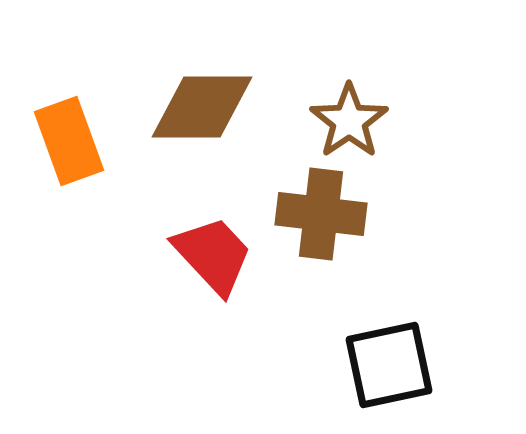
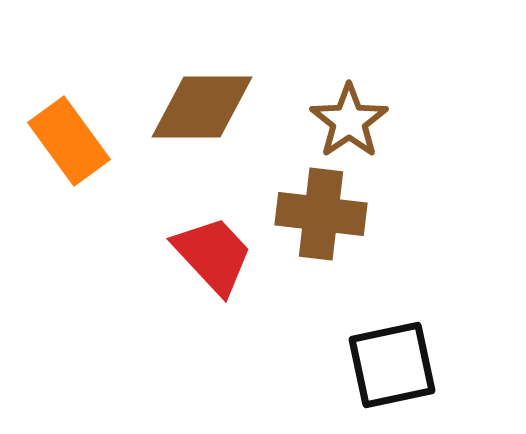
orange rectangle: rotated 16 degrees counterclockwise
black square: moved 3 px right
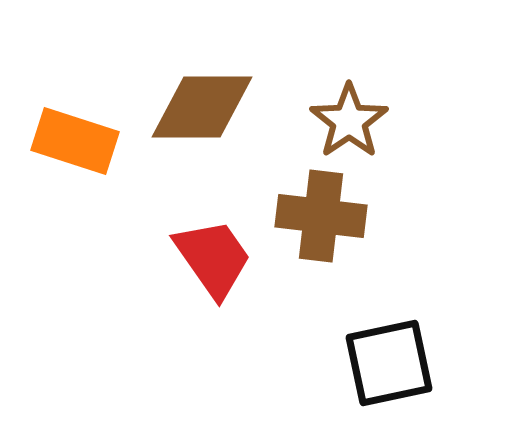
orange rectangle: moved 6 px right; rotated 36 degrees counterclockwise
brown cross: moved 2 px down
red trapezoid: moved 3 px down; rotated 8 degrees clockwise
black square: moved 3 px left, 2 px up
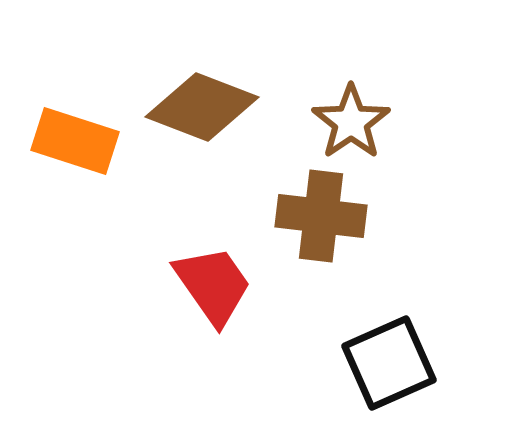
brown diamond: rotated 21 degrees clockwise
brown star: moved 2 px right, 1 px down
red trapezoid: moved 27 px down
black square: rotated 12 degrees counterclockwise
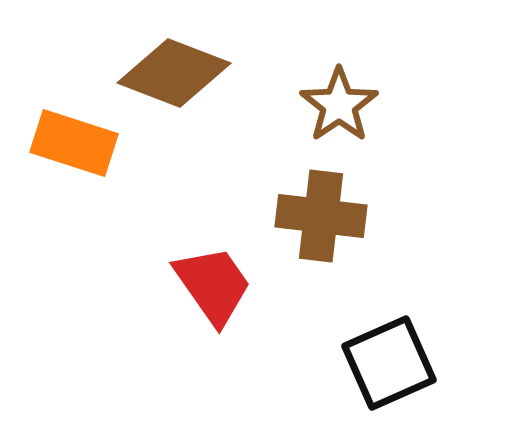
brown diamond: moved 28 px left, 34 px up
brown star: moved 12 px left, 17 px up
orange rectangle: moved 1 px left, 2 px down
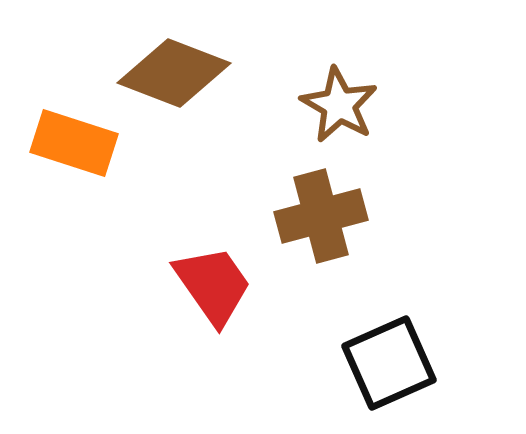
brown star: rotated 8 degrees counterclockwise
brown cross: rotated 22 degrees counterclockwise
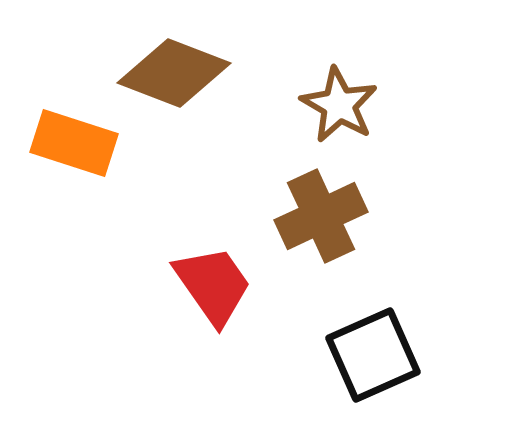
brown cross: rotated 10 degrees counterclockwise
black square: moved 16 px left, 8 px up
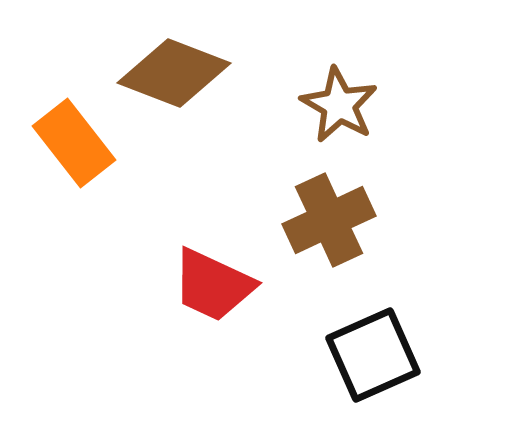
orange rectangle: rotated 34 degrees clockwise
brown cross: moved 8 px right, 4 px down
red trapezoid: rotated 150 degrees clockwise
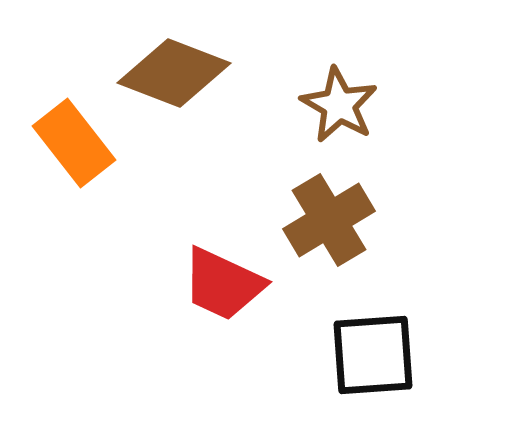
brown cross: rotated 6 degrees counterclockwise
red trapezoid: moved 10 px right, 1 px up
black square: rotated 20 degrees clockwise
